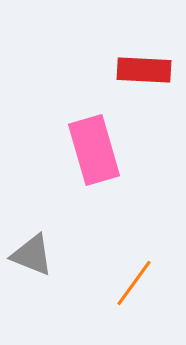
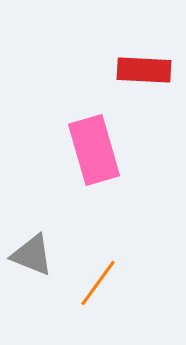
orange line: moved 36 px left
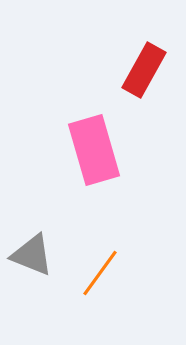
red rectangle: rotated 64 degrees counterclockwise
orange line: moved 2 px right, 10 px up
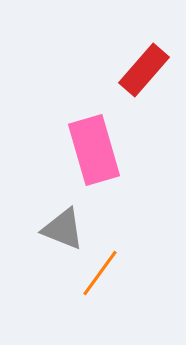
red rectangle: rotated 12 degrees clockwise
gray triangle: moved 31 px right, 26 px up
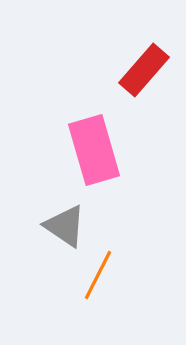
gray triangle: moved 2 px right, 3 px up; rotated 12 degrees clockwise
orange line: moved 2 px left, 2 px down; rotated 9 degrees counterclockwise
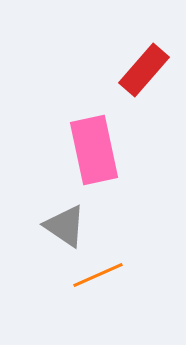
pink rectangle: rotated 4 degrees clockwise
orange line: rotated 39 degrees clockwise
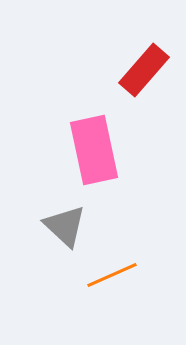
gray triangle: rotated 9 degrees clockwise
orange line: moved 14 px right
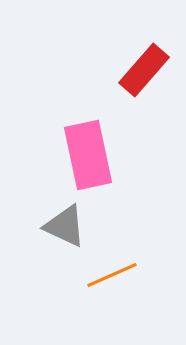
pink rectangle: moved 6 px left, 5 px down
gray triangle: rotated 18 degrees counterclockwise
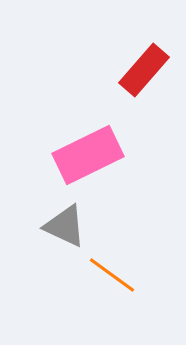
pink rectangle: rotated 76 degrees clockwise
orange line: rotated 60 degrees clockwise
